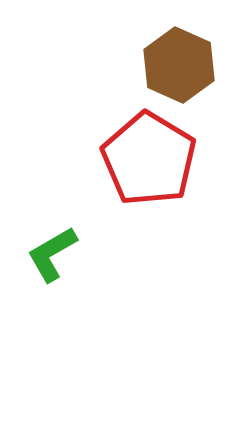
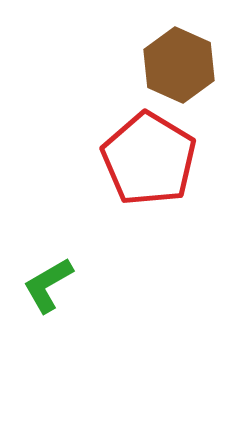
green L-shape: moved 4 px left, 31 px down
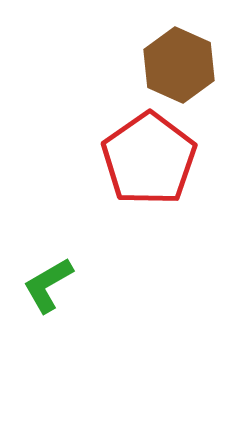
red pentagon: rotated 6 degrees clockwise
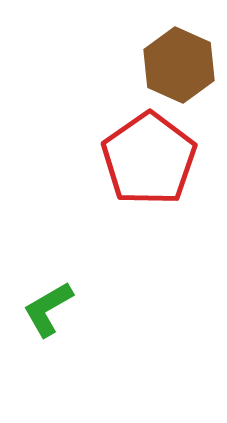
green L-shape: moved 24 px down
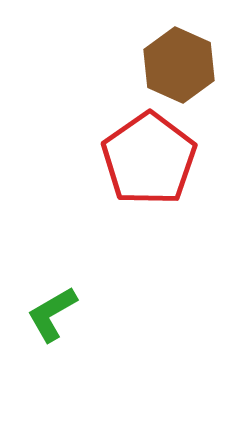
green L-shape: moved 4 px right, 5 px down
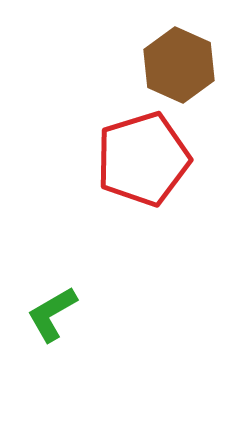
red pentagon: moved 6 px left; rotated 18 degrees clockwise
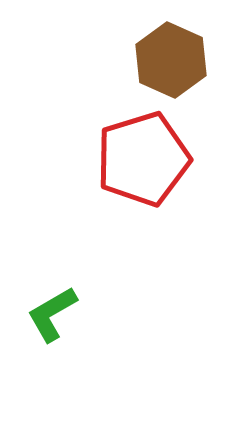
brown hexagon: moved 8 px left, 5 px up
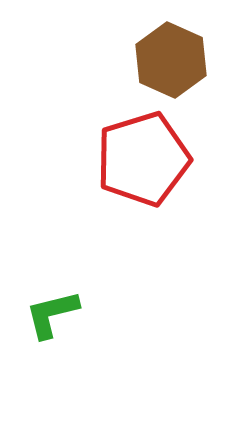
green L-shape: rotated 16 degrees clockwise
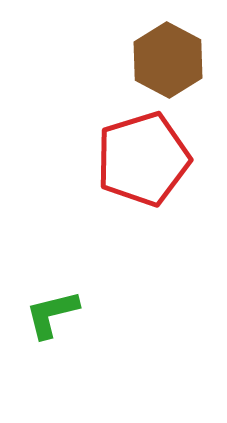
brown hexagon: moved 3 px left; rotated 4 degrees clockwise
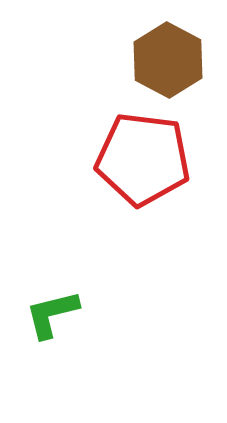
red pentagon: rotated 24 degrees clockwise
